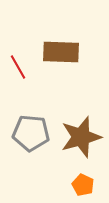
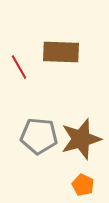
red line: moved 1 px right
gray pentagon: moved 8 px right, 3 px down
brown star: moved 2 px down
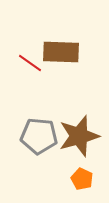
red line: moved 11 px right, 4 px up; rotated 25 degrees counterclockwise
brown star: moved 2 px left, 3 px up
orange pentagon: moved 1 px left, 6 px up
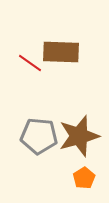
orange pentagon: moved 2 px right, 1 px up; rotated 15 degrees clockwise
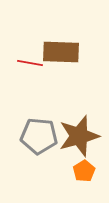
red line: rotated 25 degrees counterclockwise
orange pentagon: moved 7 px up
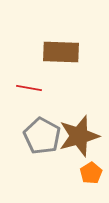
red line: moved 1 px left, 25 px down
gray pentagon: moved 3 px right; rotated 24 degrees clockwise
orange pentagon: moved 7 px right, 2 px down
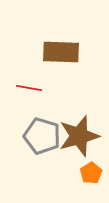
gray pentagon: rotated 12 degrees counterclockwise
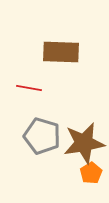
brown star: moved 5 px right, 7 px down; rotated 6 degrees clockwise
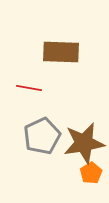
gray pentagon: rotated 30 degrees clockwise
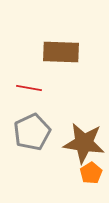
gray pentagon: moved 10 px left, 4 px up
brown star: rotated 18 degrees clockwise
